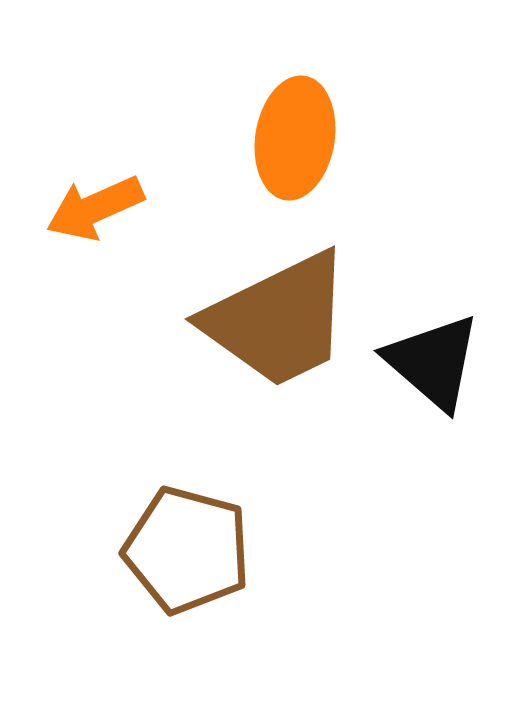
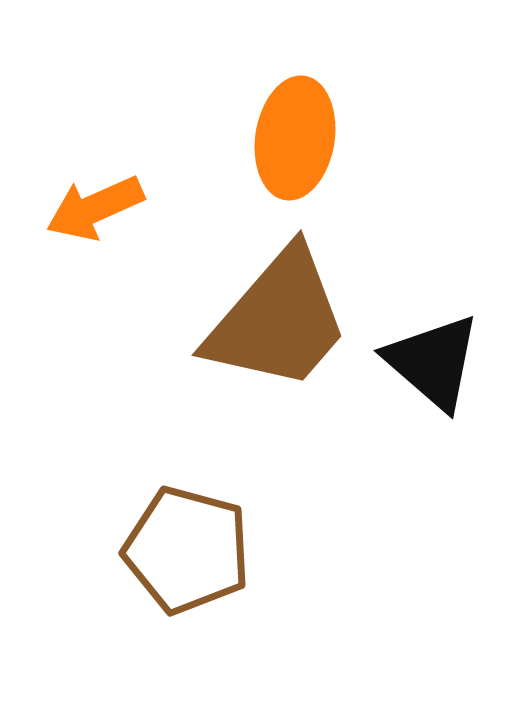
brown trapezoid: rotated 23 degrees counterclockwise
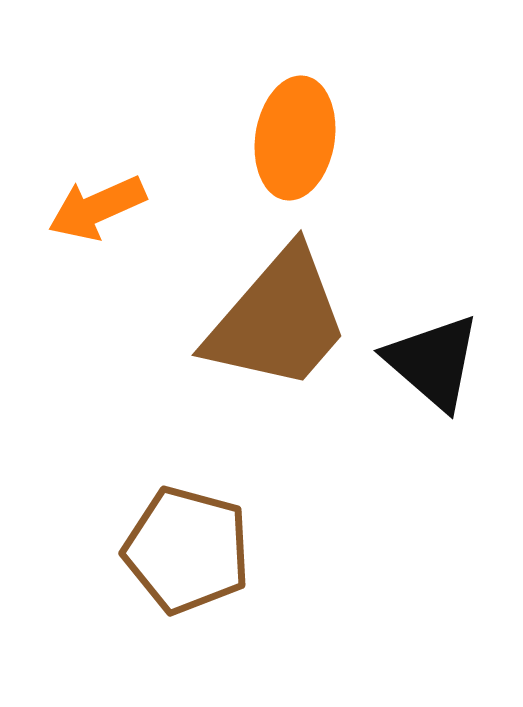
orange arrow: moved 2 px right
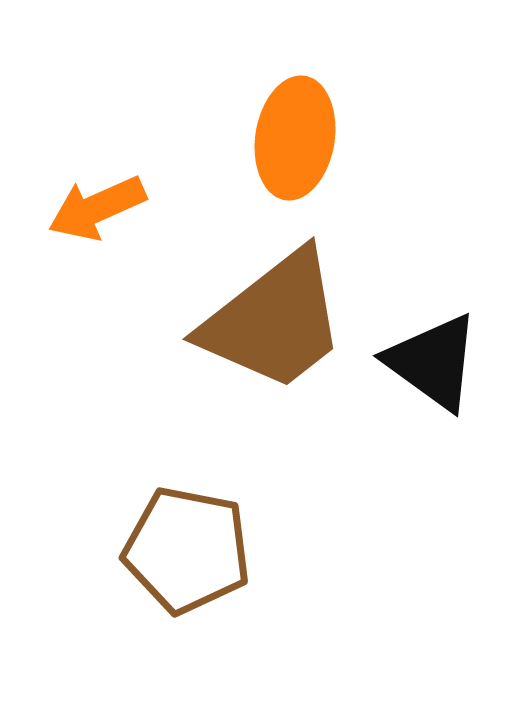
brown trapezoid: moved 4 px left, 1 px down; rotated 11 degrees clockwise
black triangle: rotated 5 degrees counterclockwise
brown pentagon: rotated 4 degrees counterclockwise
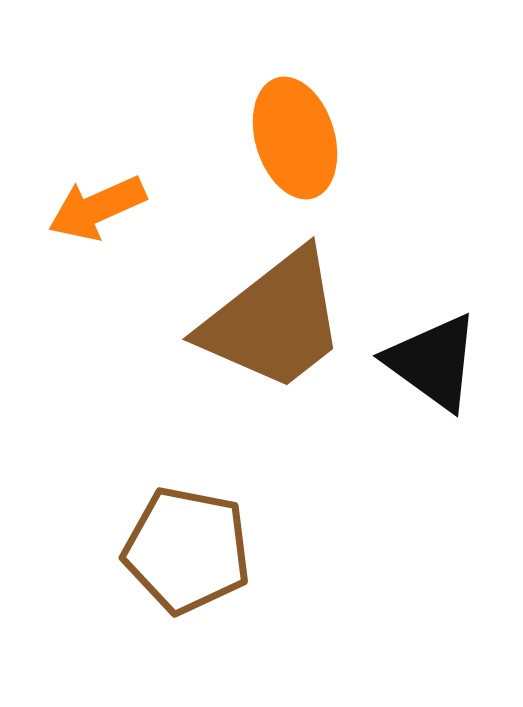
orange ellipse: rotated 26 degrees counterclockwise
